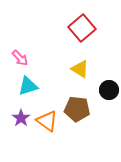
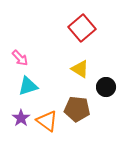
black circle: moved 3 px left, 3 px up
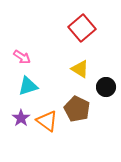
pink arrow: moved 2 px right, 1 px up; rotated 12 degrees counterclockwise
brown pentagon: rotated 20 degrees clockwise
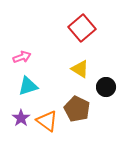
pink arrow: rotated 54 degrees counterclockwise
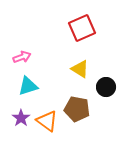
red square: rotated 16 degrees clockwise
brown pentagon: rotated 15 degrees counterclockwise
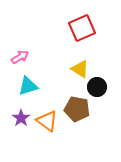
pink arrow: moved 2 px left; rotated 12 degrees counterclockwise
black circle: moved 9 px left
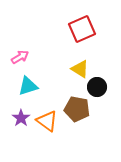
red square: moved 1 px down
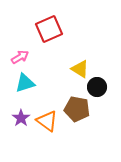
red square: moved 33 px left
cyan triangle: moved 3 px left, 3 px up
